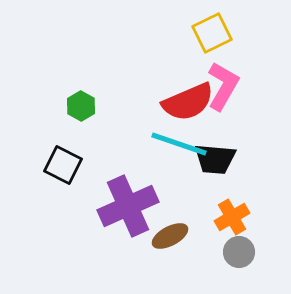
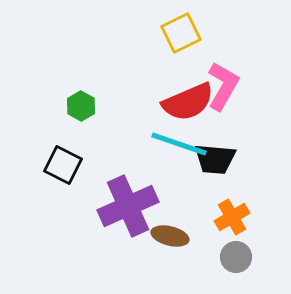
yellow square: moved 31 px left
brown ellipse: rotated 42 degrees clockwise
gray circle: moved 3 px left, 5 px down
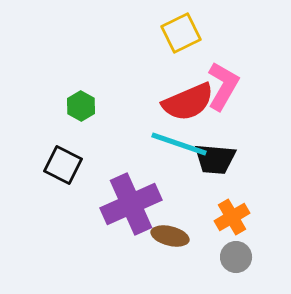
purple cross: moved 3 px right, 2 px up
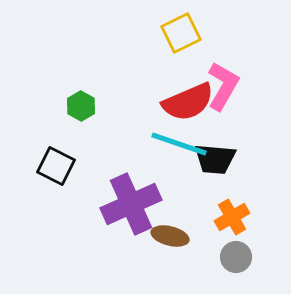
black square: moved 7 px left, 1 px down
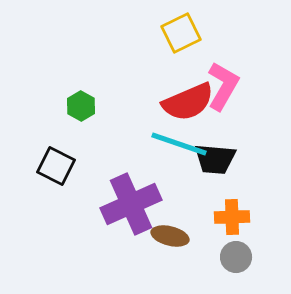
orange cross: rotated 28 degrees clockwise
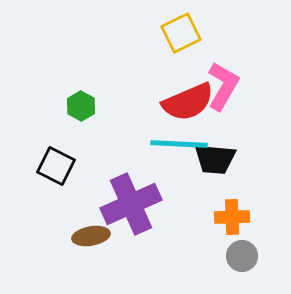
cyan line: rotated 16 degrees counterclockwise
brown ellipse: moved 79 px left; rotated 24 degrees counterclockwise
gray circle: moved 6 px right, 1 px up
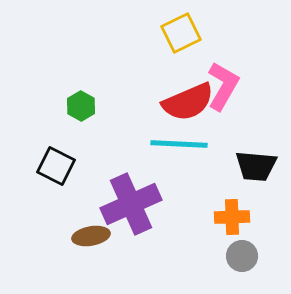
black trapezoid: moved 41 px right, 7 px down
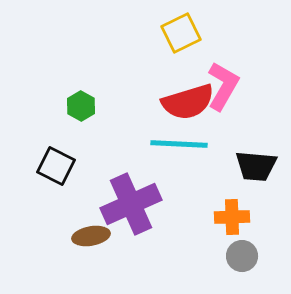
red semicircle: rotated 6 degrees clockwise
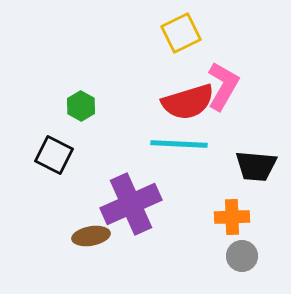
black square: moved 2 px left, 11 px up
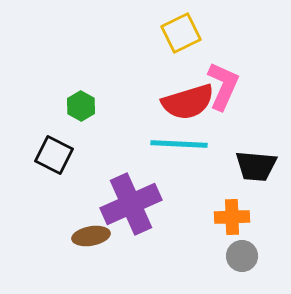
pink L-shape: rotated 6 degrees counterclockwise
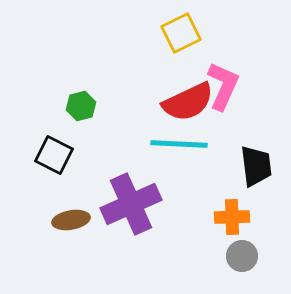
red semicircle: rotated 8 degrees counterclockwise
green hexagon: rotated 16 degrees clockwise
black trapezoid: rotated 102 degrees counterclockwise
brown ellipse: moved 20 px left, 16 px up
